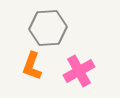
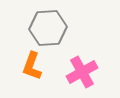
pink cross: moved 3 px right, 1 px down
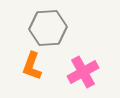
pink cross: moved 1 px right
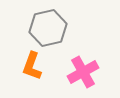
gray hexagon: rotated 9 degrees counterclockwise
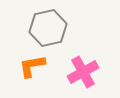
orange L-shape: rotated 60 degrees clockwise
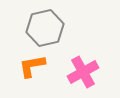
gray hexagon: moved 3 px left
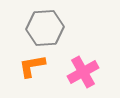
gray hexagon: rotated 9 degrees clockwise
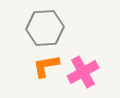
orange L-shape: moved 14 px right
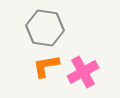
gray hexagon: rotated 12 degrees clockwise
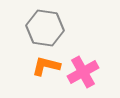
orange L-shape: rotated 24 degrees clockwise
